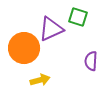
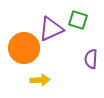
green square: moved 3 px down
purple semicircle: moved 2 px up
yellow arrow: rotated 12 degrees clockwise
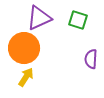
purple triangle: moved 12 px left, 11 px up
yellow arrow: moved 14 px left, 3 px up; rotated 54 degrees counterclockwise
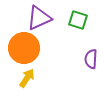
yellow arrow: moved 1 px right, 1 px down
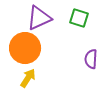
green square: moved 1 px right, 2 px up
orange circle: moved 1 px right
yellow arrow: moved 1 px right
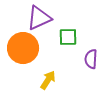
green square: moved 11 px left, 19 px down; rotated 18 degrees counterclockwise
orange circle: moved 2 px left
yellow arrow: moved 20 px right, 2 px down
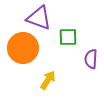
purple triangle: rotated 44 degrees clockwise
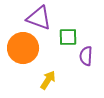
purple semicircle: moved 5 px left, 3 px up
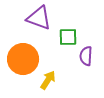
orange circle: moved 11 px down
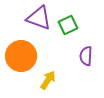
green square: moved 12 px up; rotated 24 degrees counterclockwise
orange circle: moved 2 px left, 3 px up
